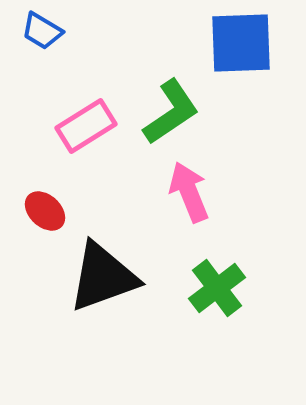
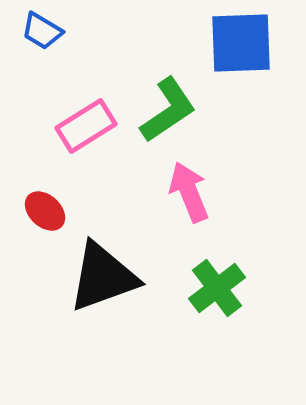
green L-shape: moved 3 px left, 2 px up
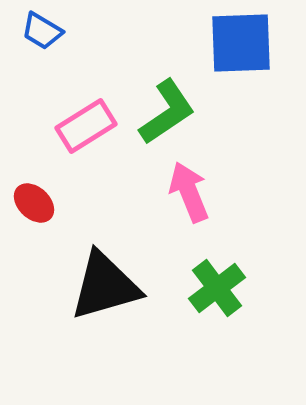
green L-shape: moved 1 px left, 2 px down
red ellipse: moved 11 px left, 8 px up
black triangle: moved 2 px right, 9 px down; rotated 4 degrees clockwise
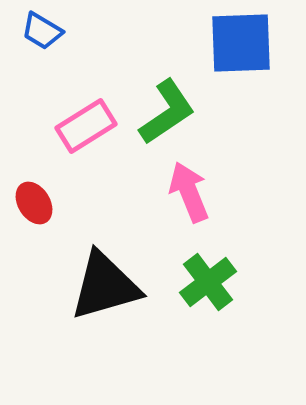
red ellipse: rotated 15 degrees clockwise
green cross: moved 9 px left, 6 px up
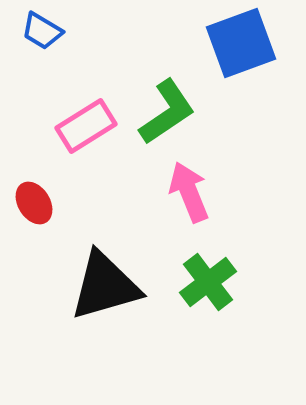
blue square: rotated 18 degrees counterclockwise
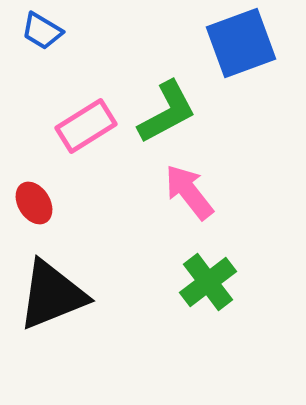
green L-shape: rotated 6 degrees clockwise
pink arrow: rotated 16 degrees counterclockwise
black triangle: moved 53 px left, 9 px down; rotated 6 degrees counterclockwise
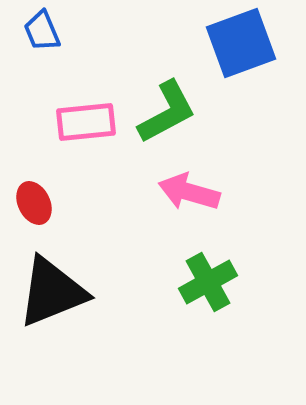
blue trapezoid: rotated 36 degrees clockwise
pink rectangle: moved 4 px up; rotated 26 degrees clockwise
pink arrow: rotated 36 degrees counterclockwise
red ellipse: rotated 6 degrees clockwise
green cross: rotated 8 degrees clockwise
black triangle: moved 3 px up
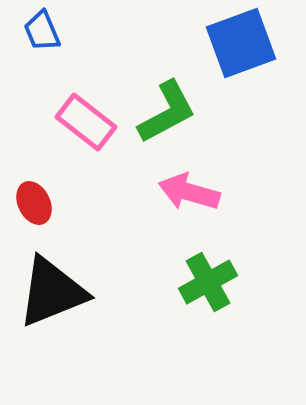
pink rectangle: rotated 44 degrees clockwise
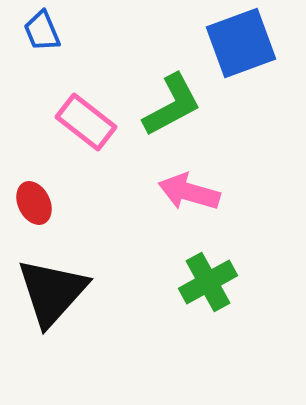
green L-shape: moved 5 px right, 7 px up
black triangle: rotated 26 degrees counterclockwise
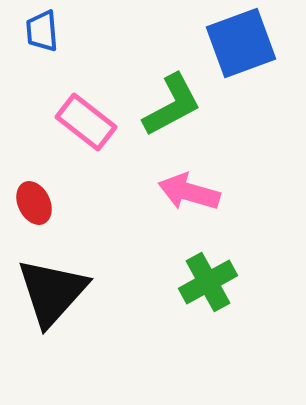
blue trapezoid: rotated 18 degrees clockwise
